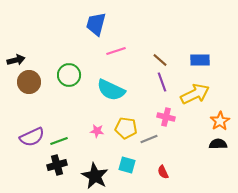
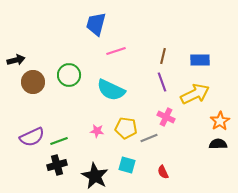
brown line: moved 3 px right, 4 px up; rotated 63 degrees clockwise
brown circle: moved 4 px right
pink cross: rotated 12 degrees clockwise
gray line: moved 1 px up
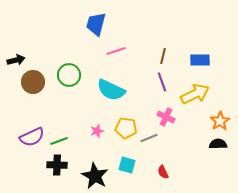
pink star: rotated 24 degrees counterclockwise
black cross: rotated 18 degrees clockwise
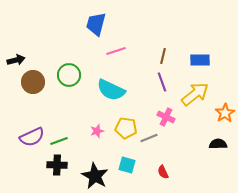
yellow arrow: rotated 12 degrees counterclockwise
orange star: moved 5 px right, 8 px up
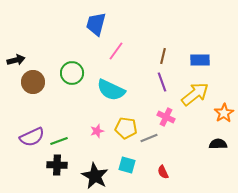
pink line: rotated 36 degrees counterclockwise
green circle: moved 3 px right, 2 px up
orange star: moved 1 px left
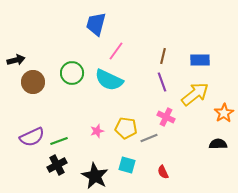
cyan semicircle: moved 2 px left, 10 px up
black cross: rotated 30 degrees counterclockwise
